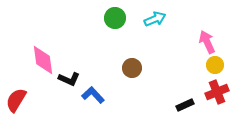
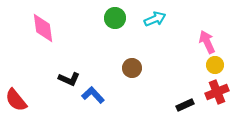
pink diamond: moved 32 px up
red semicircle: rotated 70 degrees counterclockwise
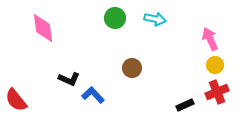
cyan arrow: rotated 35 degrees clockwise
pink arrow: moved 3 px right, 3 px up
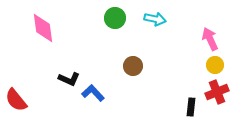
brown circle: moved 1 px right, 2 px up
blue L-shape: moved 2 px up
black rectangle: moved 6 px right, 2 px down; rotated 60 degrees counterclockwise
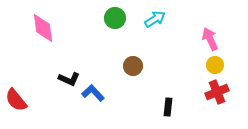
cyan arrow: rotated 45 degrees counterclockwise
black rectangle: moved 23 px left
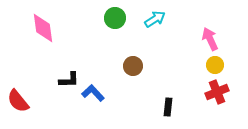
black L-shape: moved 1 px down; rotated 25 degrees counterclockwise
red semicircle: moved 2 px right, 1 px down
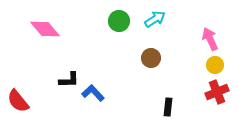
green circle: moved 4 px right, 3 px down
pink diamond: moved 2 px right, 1 px down; rotated 32 degrees counterclockwise
brown circle: moved 18 px right, 8 px up
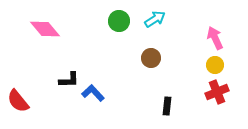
pink arrow: moved 5 px right, 1 px up
black rectangle: moved 1 px left, 1 px up
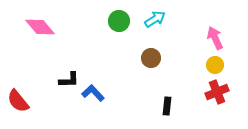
pink diamond: moved 5 px left, 2 px up
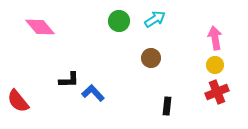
pink arrow: rotated 15 degrees clockwise
